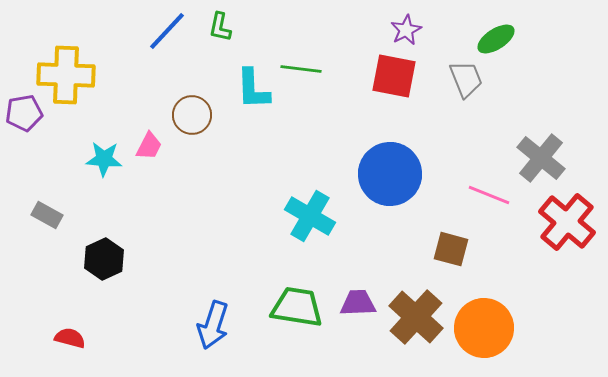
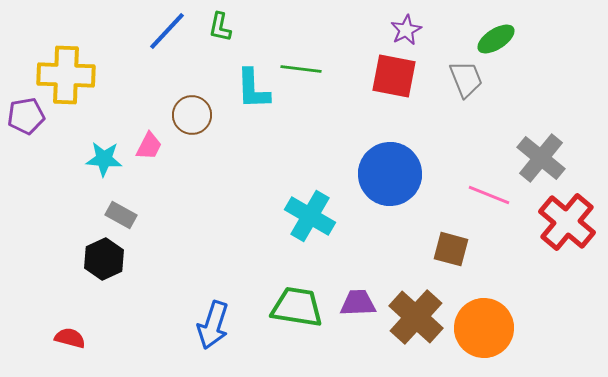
purple pentagon: moved 2 px right, 3 px down
gray rectangle: moved 74 px right
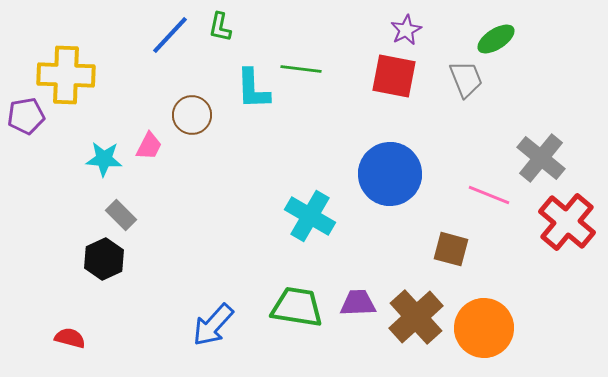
blue line: moved 3 px right, 4 px down
gray rectangle: rotated 16 degrees clockwise
brown cross: rotated 6 degrees clockwise
blue arrow: rotated 24 degrees clockwise
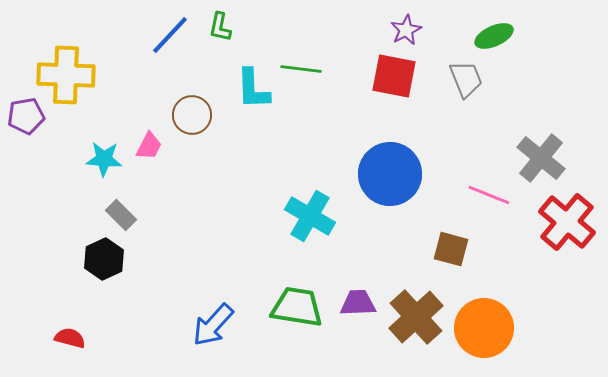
green ellipse: moved 2 px left, 3 px up; rotated 9 degrees clockwise
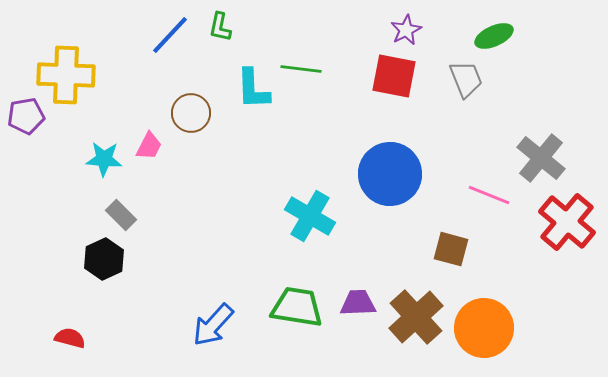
brown circle: moved 1 px left, 2 px up
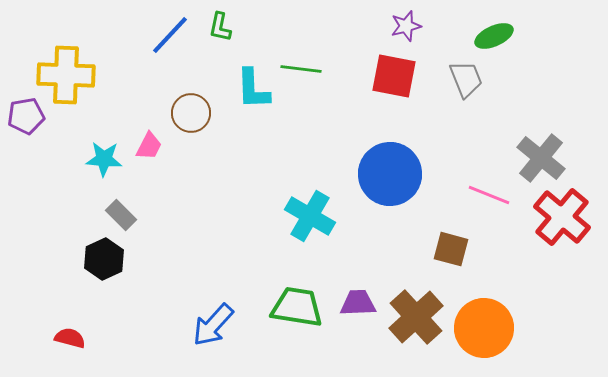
purple star: moved 4 px up; rotated 12 degrees clockwise
red cross: moved 5 px left, 5 px up
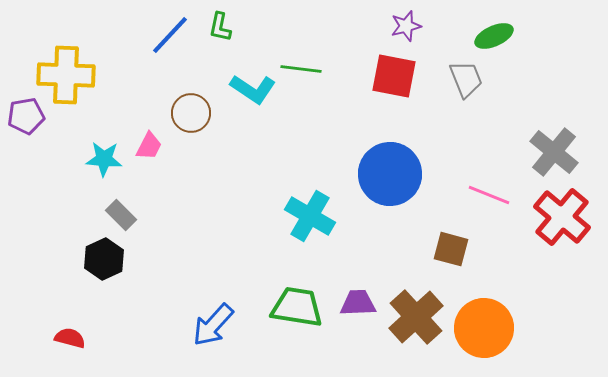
cyan L-shape: rotated 54 degrees counterclockwise
gray cross: moved 13 px right, 6 px up
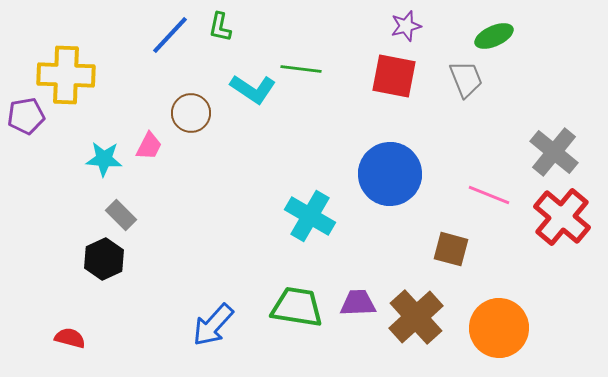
orange circle: moved 15 px right
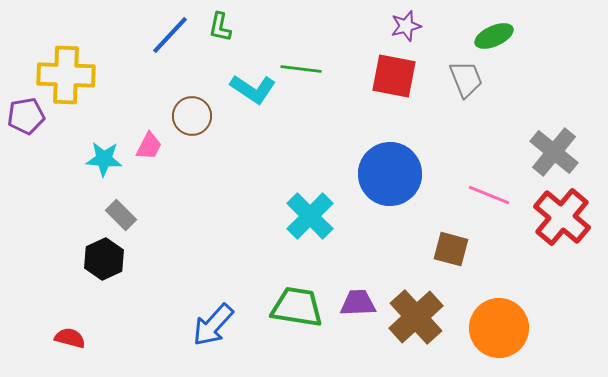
brown circle: moved 1 px right, 3 px down
cyan cross: rotated 15 degrees clockwise
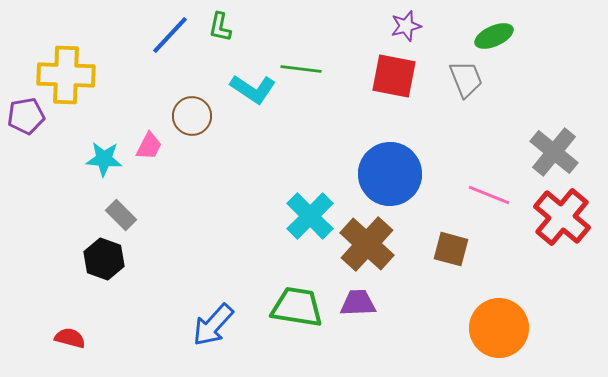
black hexagon: rotated 15 degrees counterclockwise
brown cross: moved 49 px left, 73 px up; rotated 6 degrees counterclockwise
